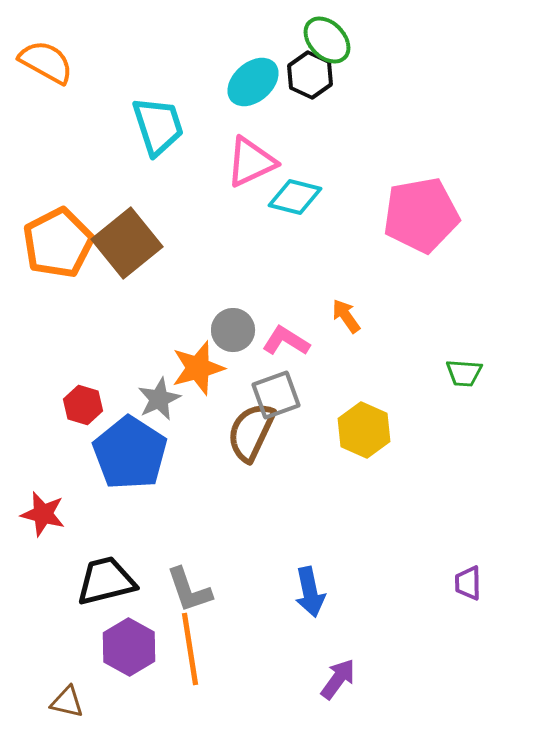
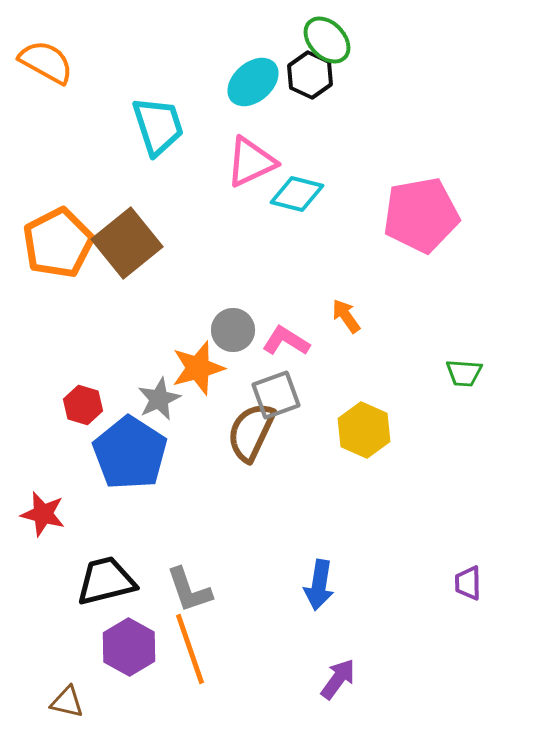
cyan diamond: moved 2 px right, 3 px up
blue arrow: moved 9 px right, 7 px up; rotated 21 degrees clockwise
orange line: rotated 10 degrees counterclockwise
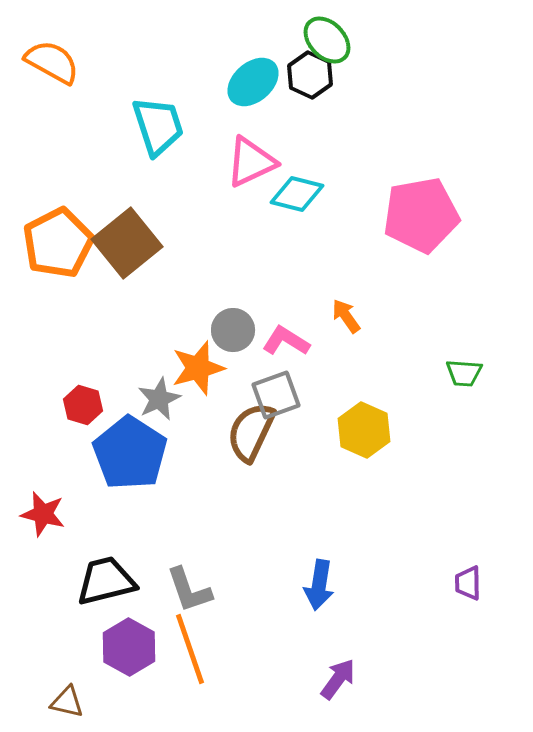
orange semicircle: moved 6 px right
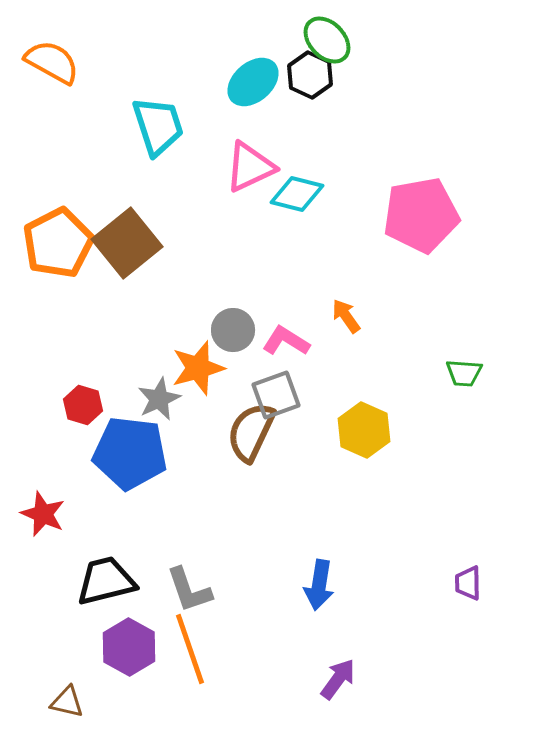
pink triangle: moved 1 px left, 5 px down
blue pentagon: rotated 26 degrees counterclockwise
red star: rotated 9 degrees clockwise
